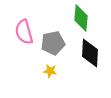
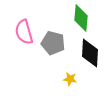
gray pentagon: rotated 25 degrees clockwise
yellow star: moved 20 px right, 8 px down
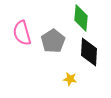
pink semicircle: moved 2 px left, 1 px down
gray pentagon: moved 2 px up; rotated 25 degrees clockwise
black diamond: moved 1 px left, 1 px up
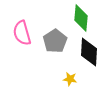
gray pentagon: moved 2 px right
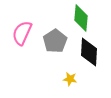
pink semicircle: rotated 40 degrees clockwise
